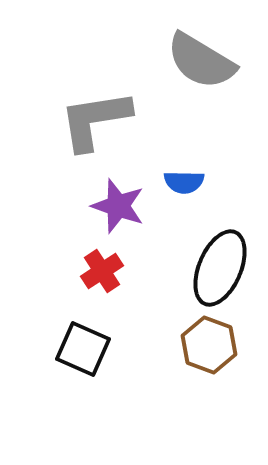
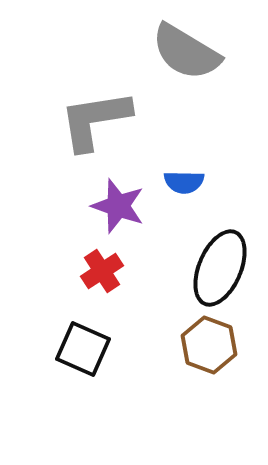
gray semicircle: moved 15 px left, 9 px up
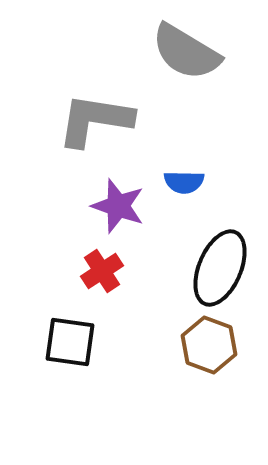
gray L-shape: rotated 18 degrees clockwise
black square: moved 13 px left, 7 px up; rotated 16 degrees counterclockwise
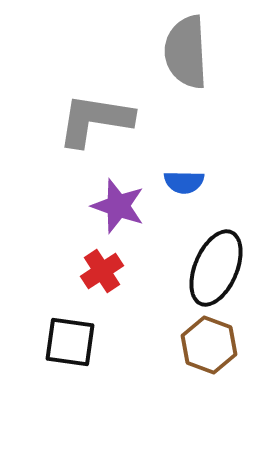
gray semicircle: rotated 56 degrees clockwise
black ellipse: moved 4 px left
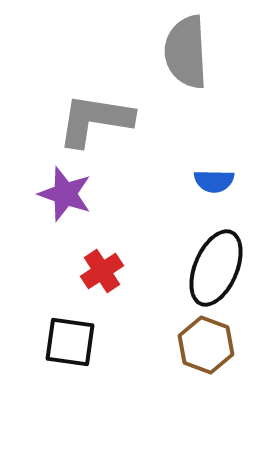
blue semicircle: moved 30 px right, 1 px up
purple star: moved 53 px left, 12 px up
brown hexagon: moved 3 px left
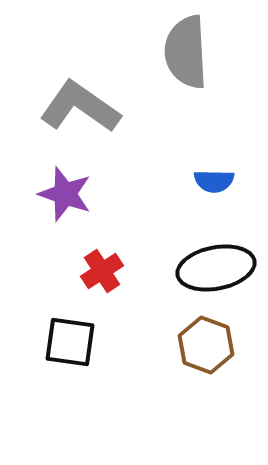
gray L-shape: moved 15 px left, 13 px up; rotated 26 degrees clockwise
black ellipse: rotated 56 degrees clockwise
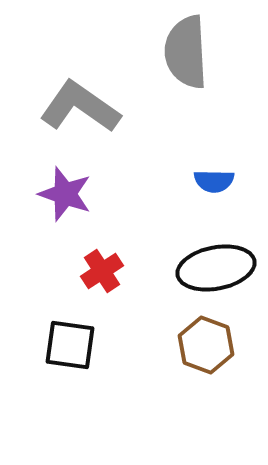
black square: moved 3 px down
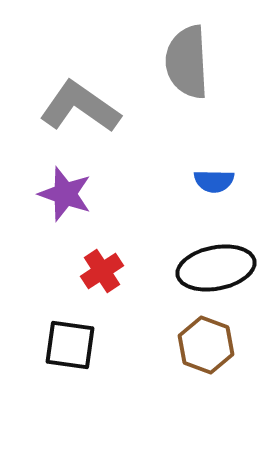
gray semicircle: moved 1 px right, 10 px down
